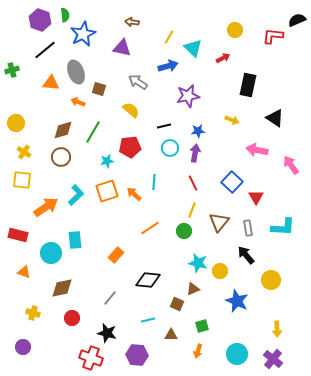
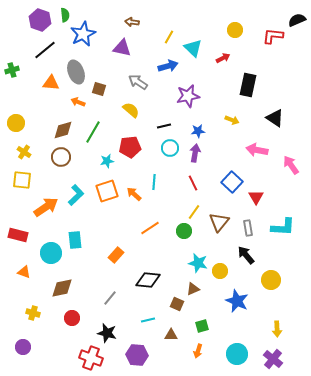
yellow line at (192, 210): moved 2 px right, 2 px down; rotated 14 degrees clockwise
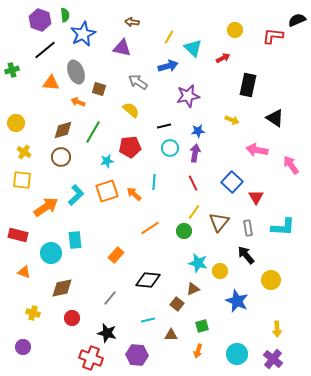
brown square at (177, 304): rotated 16 degrees clockwise
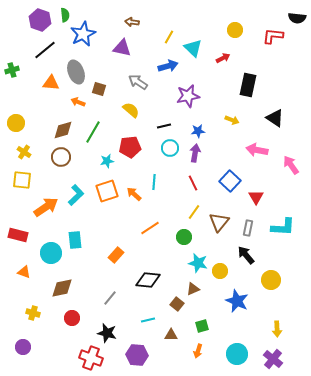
black semicircle at (297, 20): moved 2 px up; rotated 150 degrees counterclockwise
blue square at (232, 182): moved 2 px left, 1 px up
gray rectangle at (248, 228): rotated 21 degrees clockwise
green circle at (184, 231): moved 6 px down
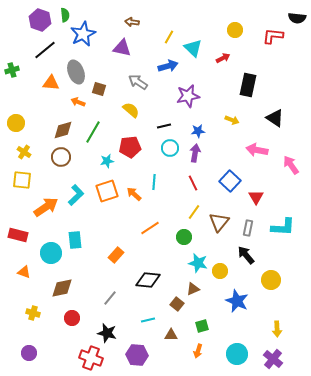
purple circle at (23, 347): moved 6 px right, 6 px down
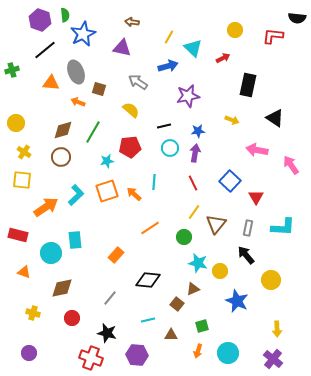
brown triangle at (219, 222): moved 3 px left, 2 px down
cyan circle at (237, 354): moved 9 px left, 1 px up
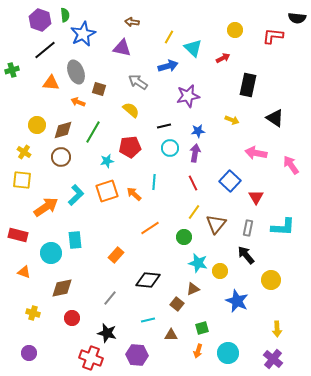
yellow circle at (16, 123): moved 21 px right, 2 px down
pink arrow at (257, 150): moved 1 px left, 3 px down
green square at (202, 326): moved 2 px down
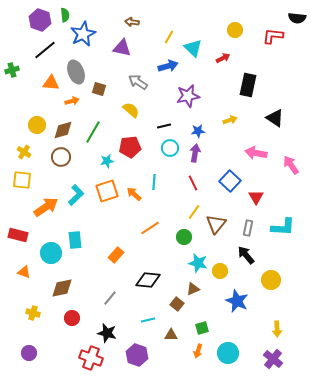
orange arrow at (78, 102): moved 6 px left, 1 px up; rotated 144 degrees clockwise
yellow arrow at (232, 120): moved 2 px left; rotated 40 degrees counterclockwise
purple hexagon at (137, 355): rotated 15 degrees clockwise
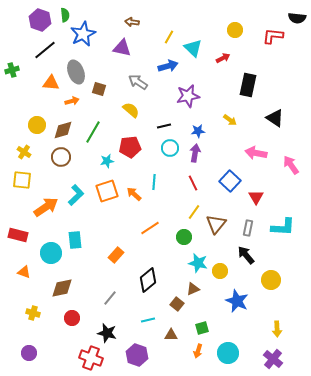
yellow arrow at (230, 120): rotated 56 degrees clockwise
black diamond at (148, 280): rotated 45 degrees counterclockwise
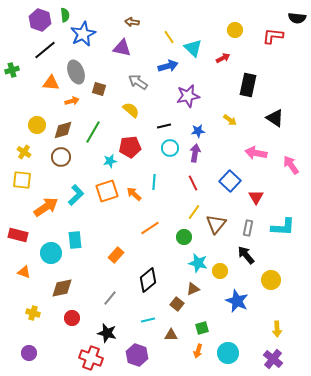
yellow line at (169, 37): rotated 64 degrees counterclockwise
cyan star at (107, 161): moved 3 px right
